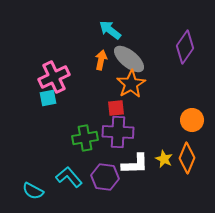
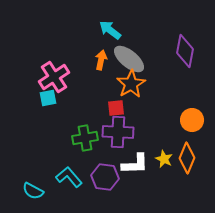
purple diamond: moved 4 px down; rotated 24 degrees counterclockwise
pink cross: rotated 8 degrees counterclockwise
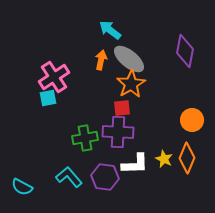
red square: moved 6 px right
cyan semicircle: moved 11 px left, 4 px up
